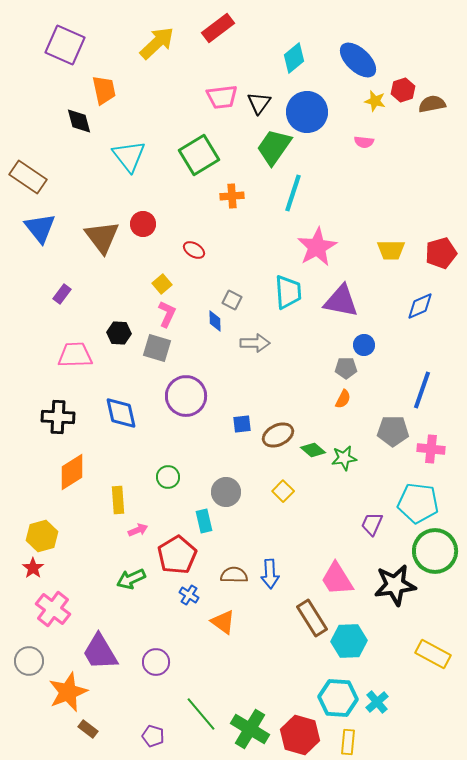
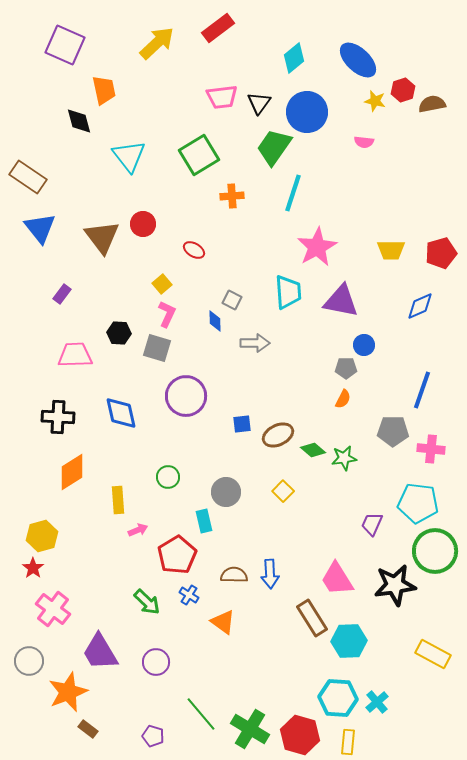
green arrow at (131, 579): moved 16 px right, 23 px down; rotated 112 degrees counterclockwise
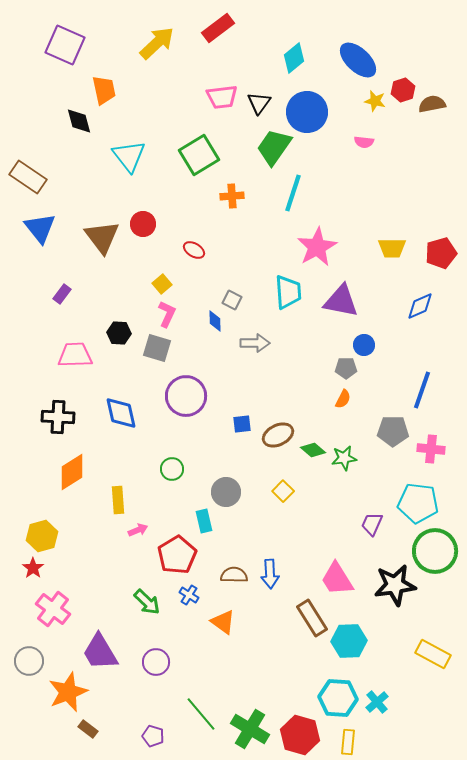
yellow trapezoid at (391, 250): moved 1 px right, 2 px up
green circle at (168, 477): moved 4 px right, 8 px up
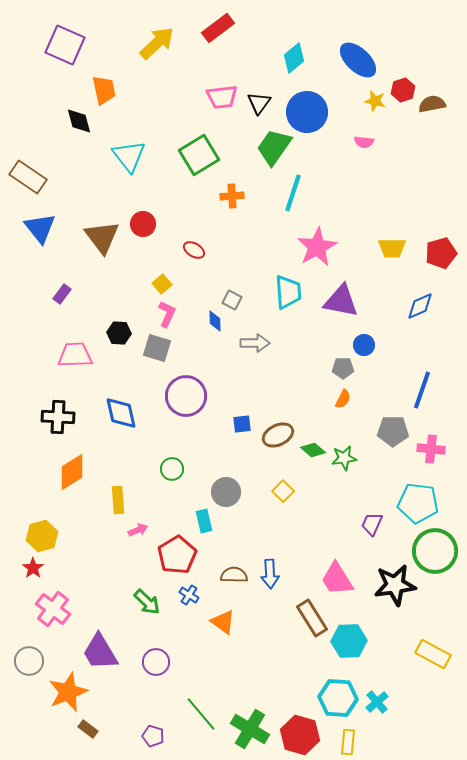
gray pentagon at (346, 368): moved 3 px left
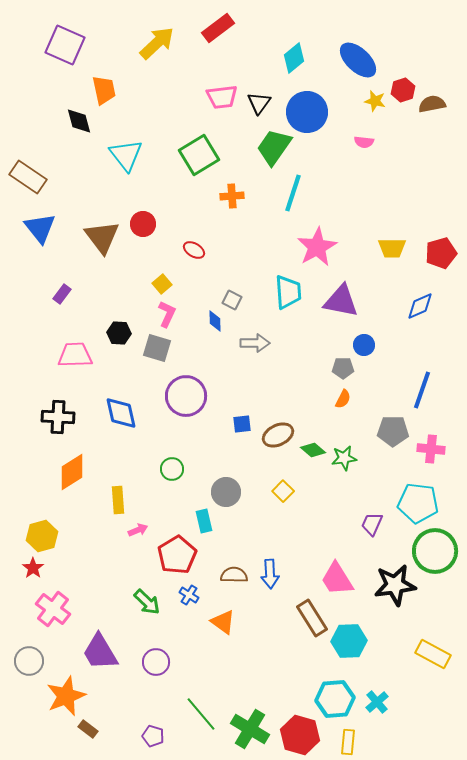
cyan triangle at (129, 156): moved 3 px left, 1 px up
orange star at (68, 692): moved 2 px left, 4 px down
cyan hexagon at (338, 698): moved 3 px left, 1 px down; rotated 9 degrees counterclockwise
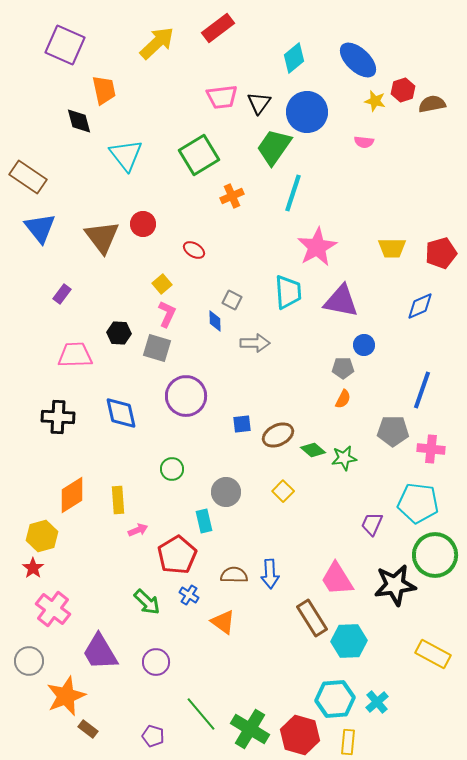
orange cross at (232, 196): rotated 20 degrees counterclockwise
orange diamond at (72, 472): moved 23 px down
green circle at (435, 551): moved 4 px down
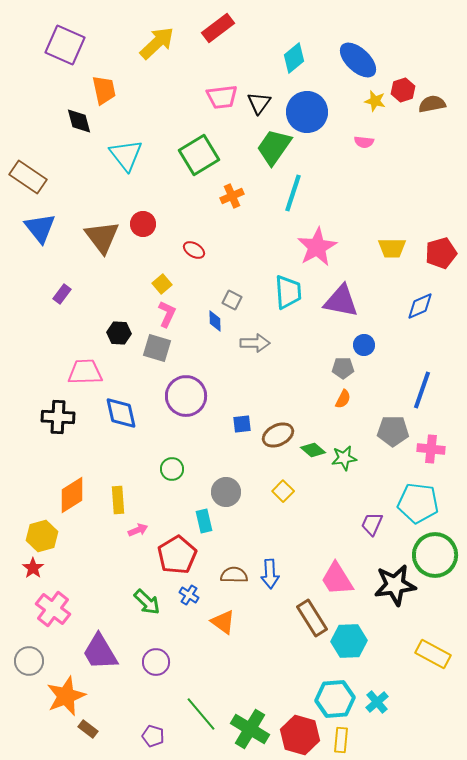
pink trapezoid at (75, 355): moved 10 px right, 17 px down
yellow rectangle at (348, 742): moved 7 px left, 2 px up
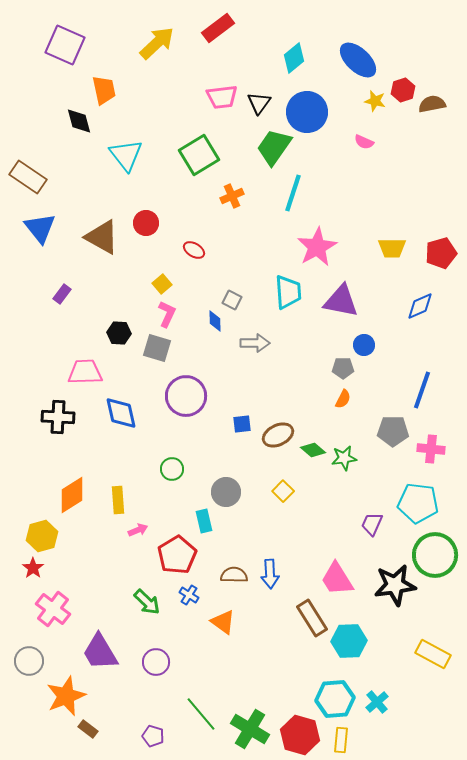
pink semicircle at (364, 142): rotated 18 degrees clockwise
red circle at (143, 224): moved 3 px right, 1 px up
brown triangle at (102, 237): rotated 24 degrees counterclockwise
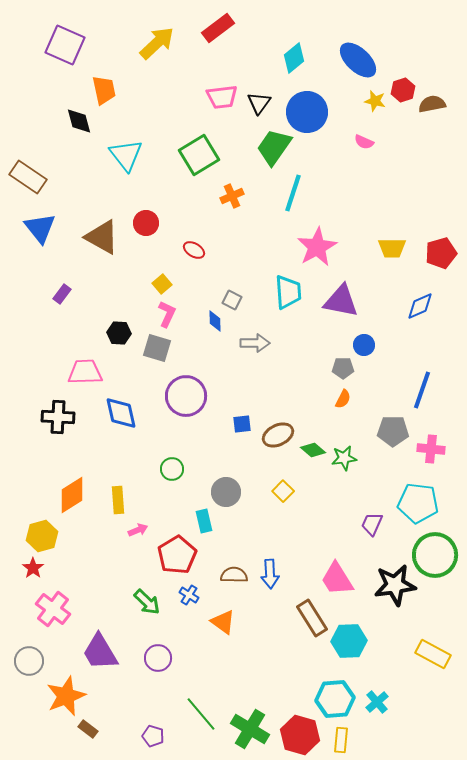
purple circle at (156, 662): moved 2 px right, 4 px up
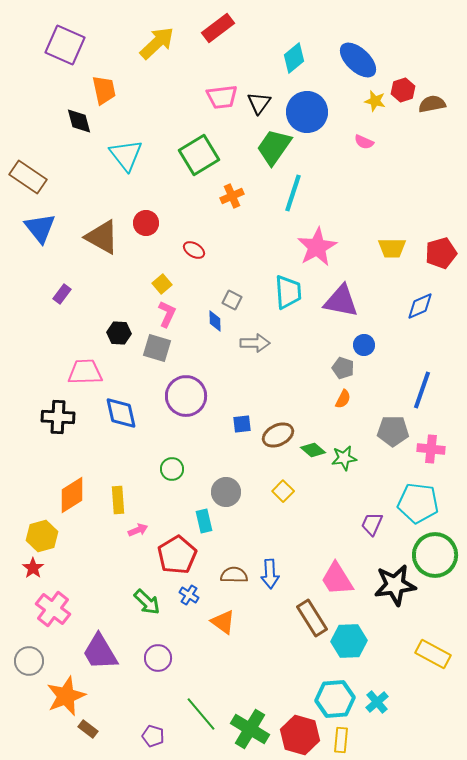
gray pentagon at (343, 368): rotated 20 degrees clockwise
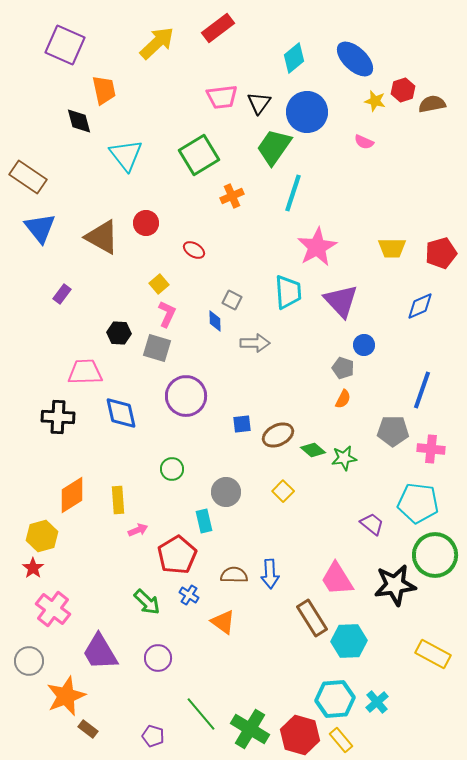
blue ellipse at (358, 60): moved 3 px left, 1 px up
yellow square at (162, 284): moved 3 px left
purple triangle at (341, 301): rotated 36 degrees clockwise
purple trapezoid at (372, 524): rotated 105 degrees clockwise
yellow rectangle at (341, 740): rotated 45 degrees counterclockwise
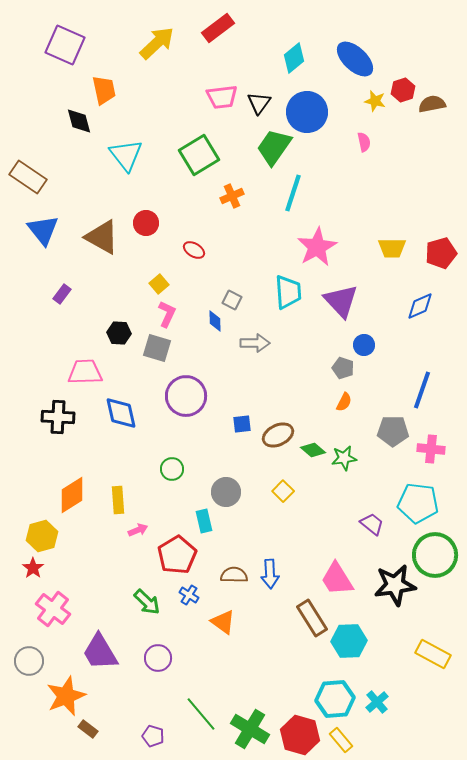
pink semicircle at (364, 142): rotated 126 degrees counterclockwise
blue triangle at (40, 228): moved 3 px right, 2 px down
orange semicircle at (343, 399): moved 1 px right, 3 px down
